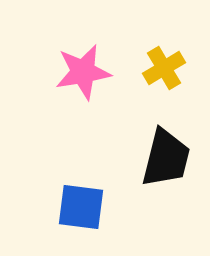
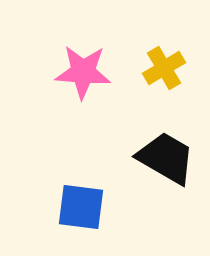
pink star: rotated 14 degrees clockwise
black trapezoid: rotated 74 degrees counterclockwise
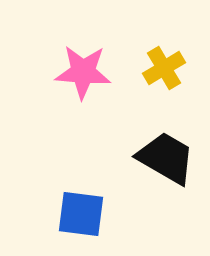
blue square: moved 7 px down
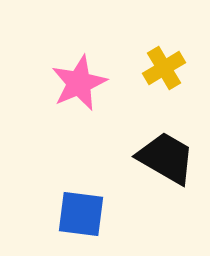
pink star: moved 4 px left, 11 px down; rotated 28 degrees counterclockwise
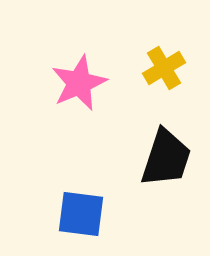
black trapezoid: rotated 78 degrees clockwise
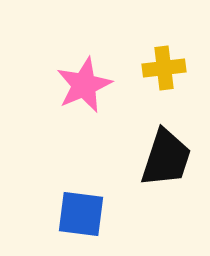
yellow cross: rotated 24 degrees clockwise
pink star: moved 5 px right, 2 px down
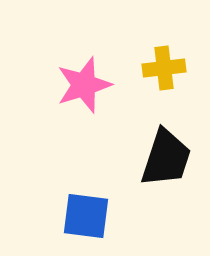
pink star: rotated 6 degrees clockwise
blue square: moved 5 px right, 2 px down
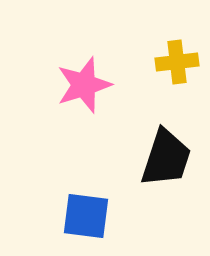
yellow cross: moved 13 px right, 6 px up
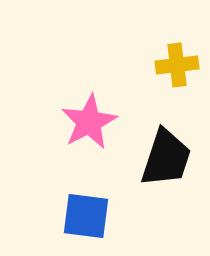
yellow cross: moved 3 px down
pink star: moved 5 px right, 37 px down; rotated 10 degrees counterclockwise
